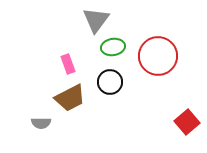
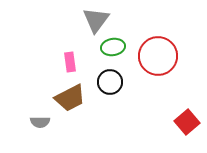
pink rectangle: moved 2 px right, 2 px up; rotated 12 degrees clockwise
gray semicircle: moved 1 px left, 1 px up
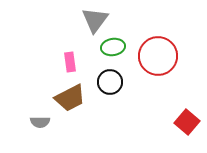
gray triangle: moved 1 px left
red square: rotated 10 degrees counterclockwise
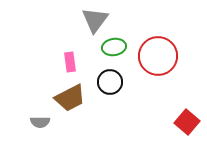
green ellipse: moved 1 px right
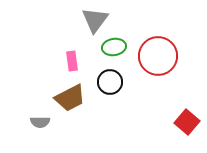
pink rectangle: moved 2 px right, 1 px up
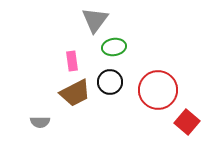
red circle: moved 34 px down
brown trapezoid: moved 5 px right, 5 px up
